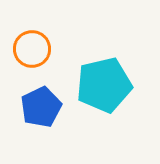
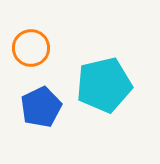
orange circle: moved 1 px left, 1 px up
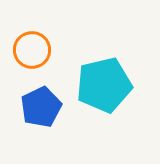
orange circle: moved 1 px right, 2 px down
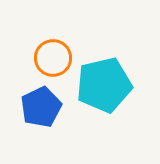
orange circle: moved 21 px right, 8 px down
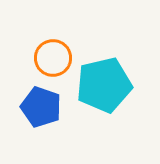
blue pentagon: rotated 27 degrees counterclockwise
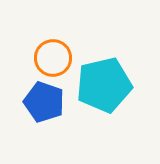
blue pentagon: moved 3 px right, 5 px up
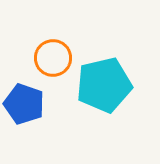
blue pentagon: moved 20 px left, 2 px down
